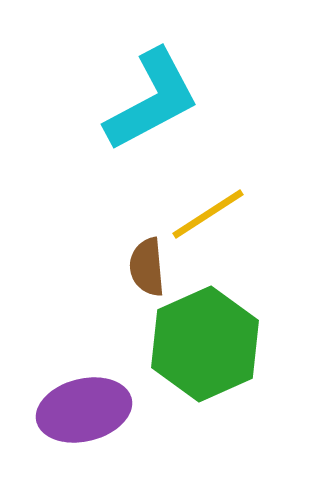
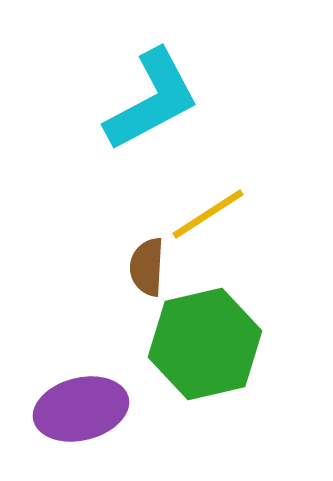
brown semicircle: rotated 8 degrees clockwise
green hexagon: rotated 11 degrees clockwise
purple ellipse: moved 3 px left, 1 px up
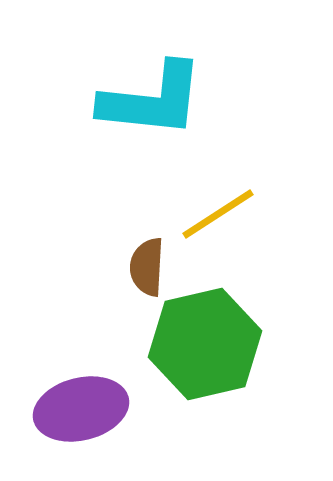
cyan L-shape: rotated 34 degrees clockwise
yellow line: moved 10 px right
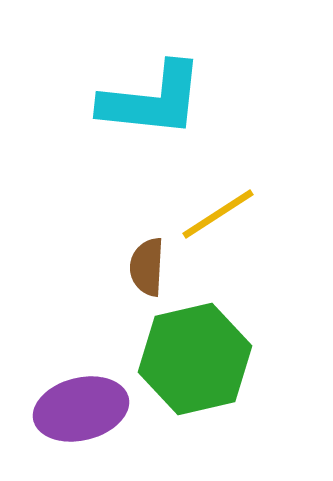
green hexagon: moved 10 px left, 15 px down
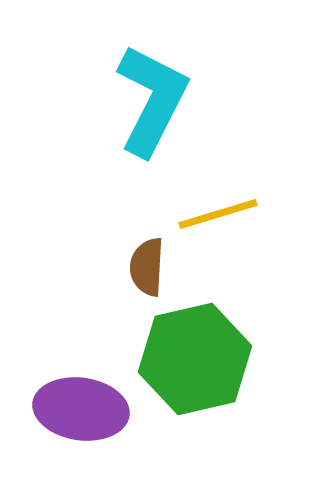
cyan L-shape: rotated 69 degrees counterclockwise
yellow line: rotated 16 degrees clockwise
purple ellipse: rotated 22 degrees clockwise
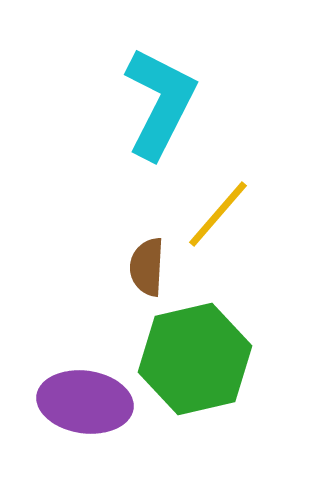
cyan L-shape: moved 8 px right, 3 px down
yellow line: rotated 32 degrees counterclockwise
purple ellipse: moved 4 px right, 7 px up
